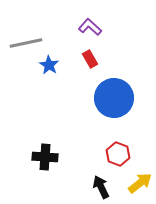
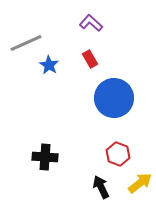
purple L-shape: moved 1 px right, 4 px up
gray line: rotated 12 degrees counterclockwise
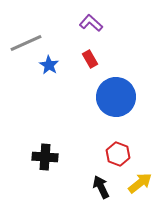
blue circle: moved 2 px right, 1 px up
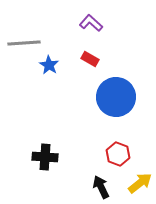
gray line: moved 2 px left; rotated 20 degrees clockwise
red rectangle: rotated 30 degrees counterclockwise
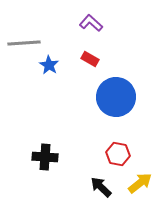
red hexagon: rotated 10 degrees counterclockwise
black arrow: rotated 20 degrees counterclockwise
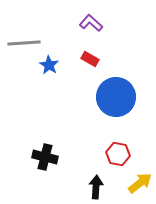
black cross: rotated 10 degrees clockwise
black arrow: moved 5 px left; rotated 50 degrees clockwise
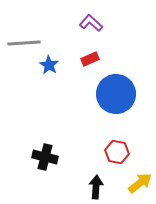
red rectangle: rotated 54 degrees counterclockwise
blue circle: moved 3 px up
red hexagon: moved 1 px left, 2 px up
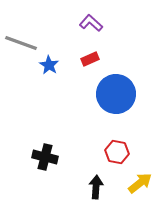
gray line: moved 3 px left; rotated 24 degrees clockwise
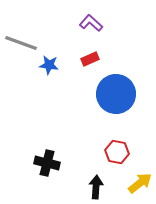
blue star: rotated 24 degrees counterclockwise
black cross: moved 2 px right, 6 px down
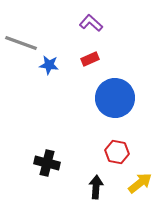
blue circle: moved 1 px left, 4 px down
